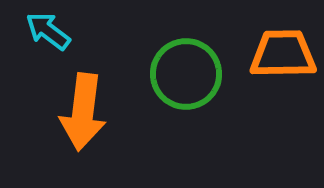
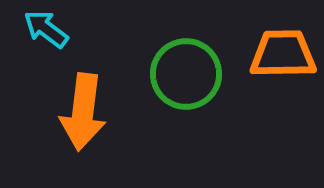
cyan arrow: moved 2 px left, 2 px up
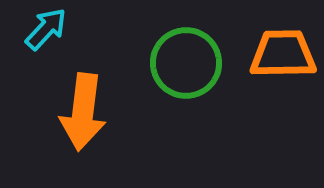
cyan arrow: rotated 96 degrees clockwise
green circle: moved 11 px up
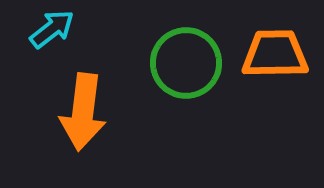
cyan arrow: moved 6 px right; rotated 9 degrees clockwise
orange trapezoid: moved 8 px left
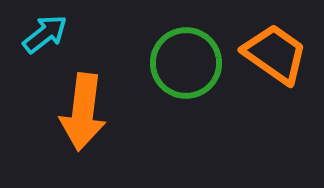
cyan arrow: moved 7 px left, 5 px down
orange trapezoid: rotated 36 degrees clockwise
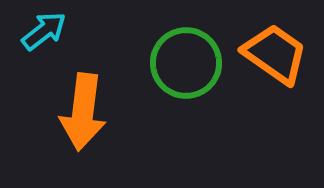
cyan arrow: moved 1 px left, 3 px up
